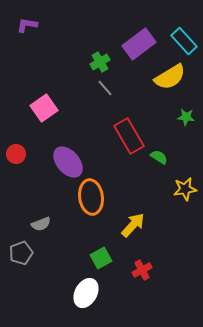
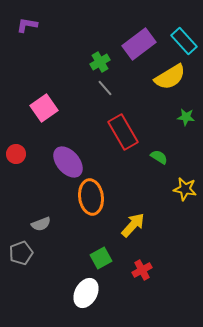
red rectangle: moved 6 px left, 4 px up
yellow star: rotated 20 degrees clockwise
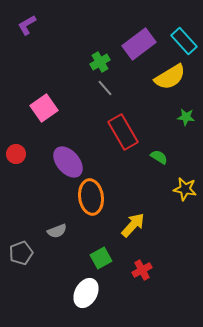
purple L-shape: rotated 40 degrees counterclockwise
gray semicircle: moved 16 px right, 7 px down
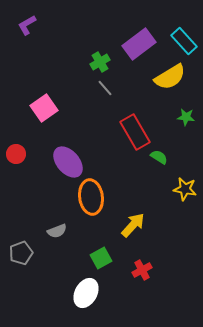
red rectangle: moved 12 px right
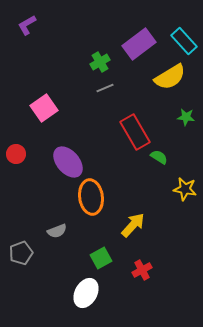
gray line: rotated 72 degrees counterclockwise
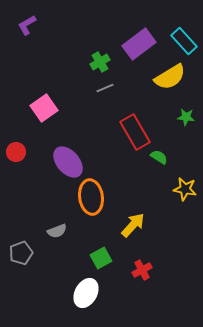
red circle: moved 2 px up
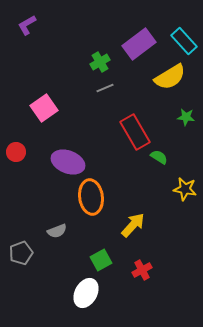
purple ellipse: rotated 28 degrees counterclockwise
green square: moved 2 px down
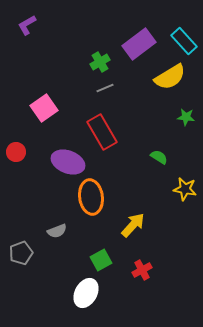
red rectangle: moved 33 px left
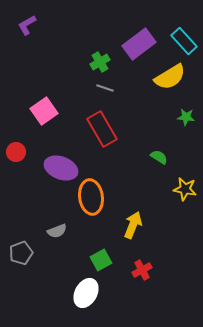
gray line: rotated 42 degrees clockwise
pink square: moved 3 px down
red rectangle: moved 3 px up
purple ellipse: moved 7 px left, 6 px down
yellow arrow: rotated 20 degrees counterclockwise
